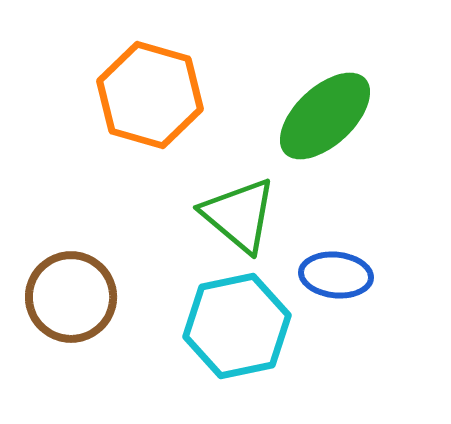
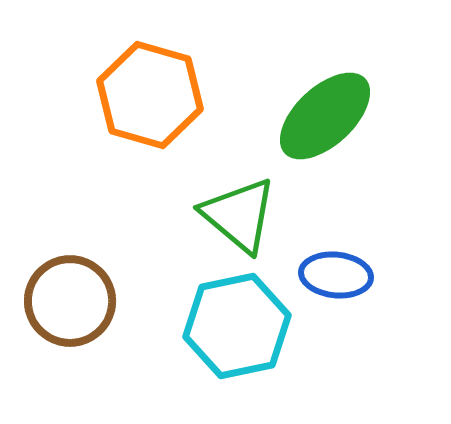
brown circle: moved 1 px left, 4 px down
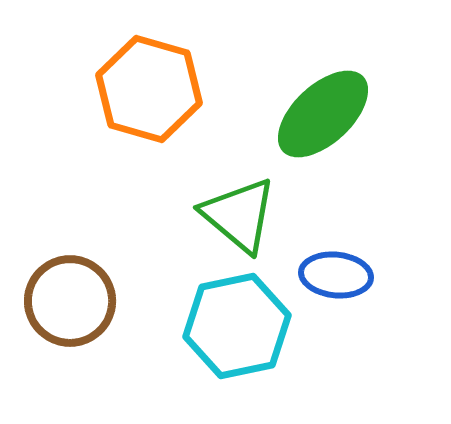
orange hexagon: moved 1 px left, 6 px up
green ellipse: moved 2 px left, 2 px up
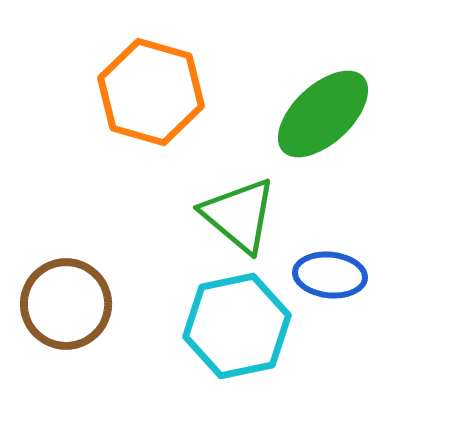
orange hexagon: moved 2 px right, 3 px down
blue ellipse: moved 6 px left
brown circle: moved 4 px left, 3 px down
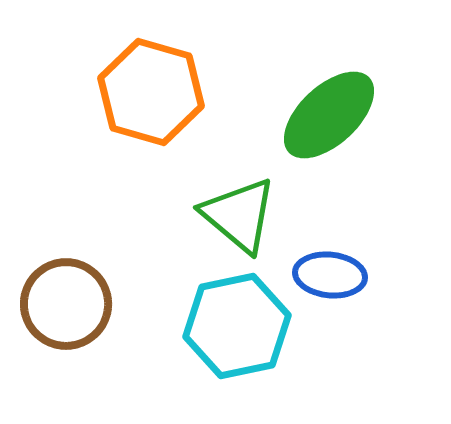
green ellipse: moved 6 px right, 1 px down
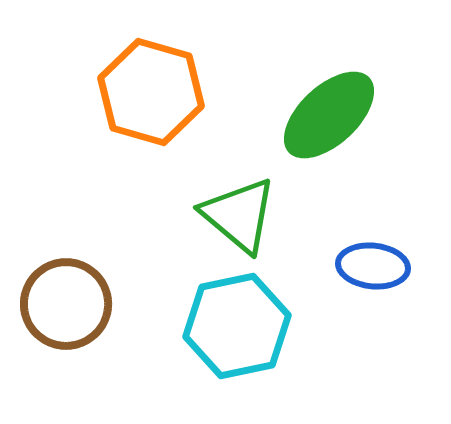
blue ellipse: moved 43 px right, 9 px up
